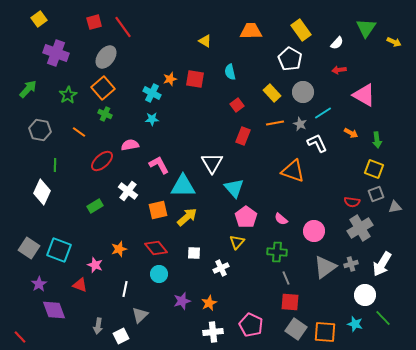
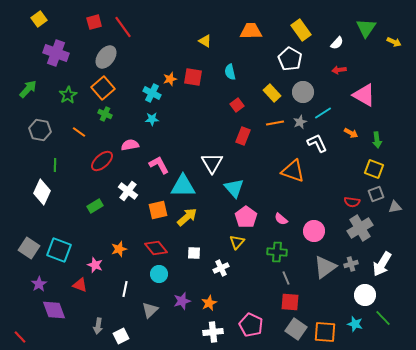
red square at (195, 79): moved 2 px left, 2 px up
gray star at (300, 124): moved 2 px up; rotated 24 degrees clockwise
gray triangle at (140, 315): moved 10 px right, 5 px up
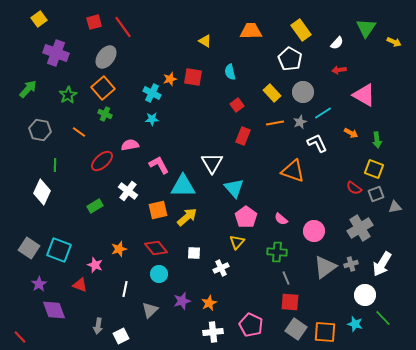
red semicircle at (352, 202): moved 2 px right, 14 px up; rotated 28 degrees clockwise
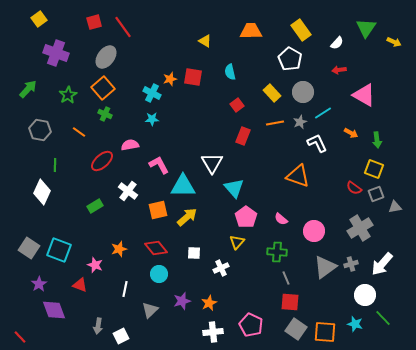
orange triangle at (293, 171): moved 5 px right, 5 px down
white arrow at (382, 264): rotated 10 degrees clockwise
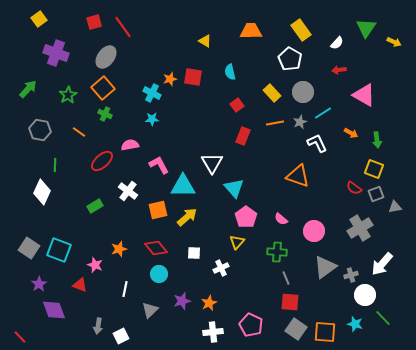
gray cross at (351, 264): moved 11 px down
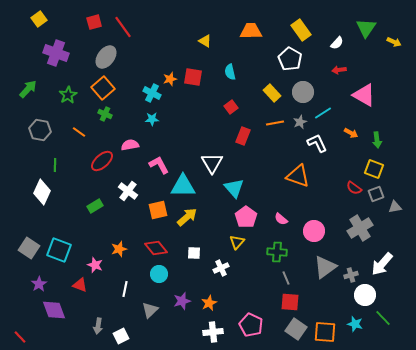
red square at (237, 105): moved 6 px left, 2 px down
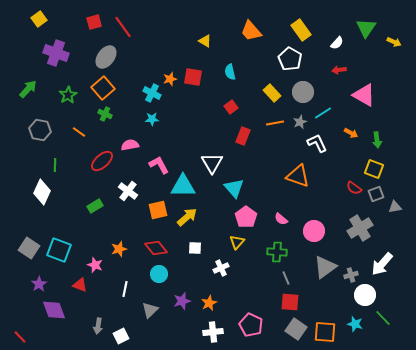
orange trapezoid at (251, 31): rotated 130 degrees counterclockwise
white square at (194, 253): moved 1 px right, 5 px up
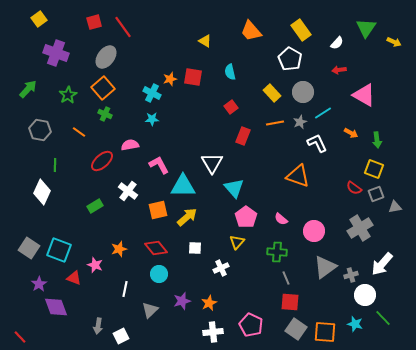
red triangle at (80, 285): moved 6 px left, 7 px up
purple diamond at (54, 310): moved 2 px right, 3 px up
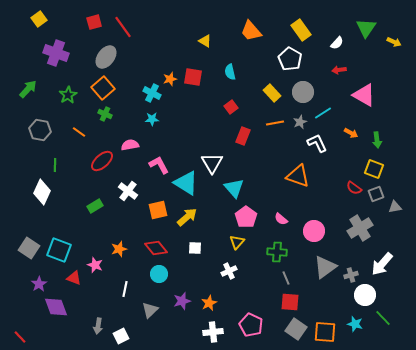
cyan triangle at (183, 186): moved 3 px right, 3 px up; rotated 32 degrees clockwise
white cross at (221, 268): moved 8 px right, 3 px down
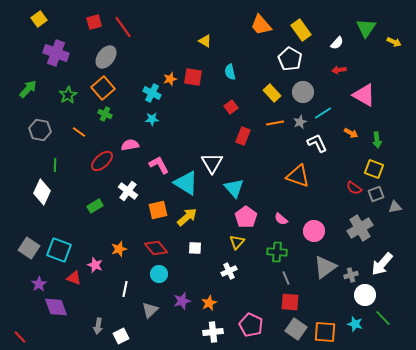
orange trapezoid at (251, 31): moved 10 px right, 6 px up
